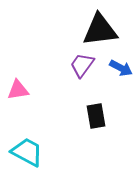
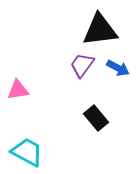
blue arrow: moved 3 px left
black rectangle: moved 2 px down; rotated 30 degrees counterclockwise
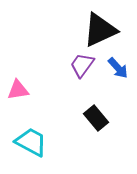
black triangle: rotated 18 degrees counterclockwise
blue arrow: rotated 20 degrees clockwise
cyan trapezoid: moved 4 px right, 10 px up
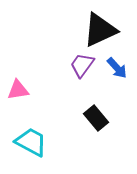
blue arrow: moved 1 px left
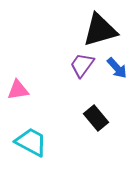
black triangle: rotated 9 degrees clockwise
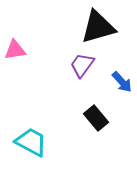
black triangle: moved 2 px left, 3 px up
blue arrow: moved 5 px right, 14 px down
pink triangle: moved 3 px left, 40 px up
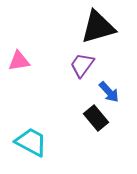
pink triangle: moved 4 px right, 11 px down
blue arrow: moved 13 px left, 10 px down
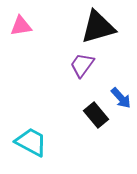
pink triangle: moved 2 px right, 35 px up
blue arrow: moved 12 px right, 6 px down
black rectangle: moved 3 px up
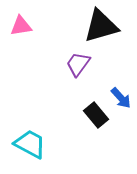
black triangle: moved 3 px right, 1 px up
purple trapezoid: moved 4 px left, 1 px up
cyan trapezoid: moved 1 px left, 2 px down
